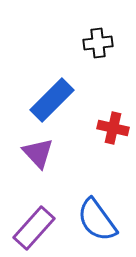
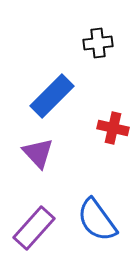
blue rectangle: moved 4 px up
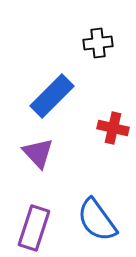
purple rectangle: rotated 24 degrees counterclockwise
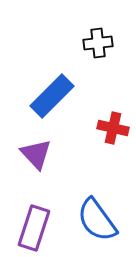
purple triangle: moved 2 px left, 1 px down
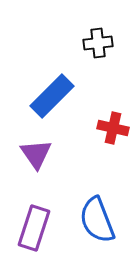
purple triangle: rotated 8 degrees clockwise
blue semicircle: rotated 15 degrees clockwise
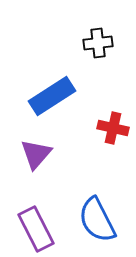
blue rectangle: rotated 12 degrees clockwise
purple triangle: rotated 16 degrees clockwise
blue semicircle: rotated 6 degrees counterclockwise
purple rectangle: moved 2 px right, 1 px down; rotated 45 degrees counterclockwise
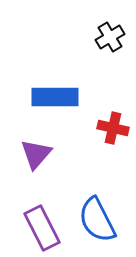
black cross: moved 12 px right, 6 px up; rotated 24 degrees counterclockwise
blue rectangle: moved 3 px right, 1 px down; rotated 33 degrees clockwise
purple rectangle: moved 6 px right, 1 px up
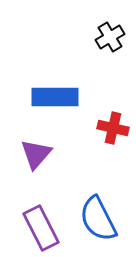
blue semicircle: moved 1 px right, 1 px up
purple rectangle: moved 1 px left
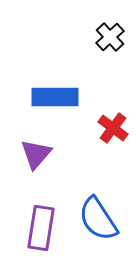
black cross: rotated 12 degrees counterclockwise
red cross: rotated 24 degrees clockwise
blue semicircle: rotated 6 degrees counterclockwise
purple rectangle: rotated 36 degrees clockwise
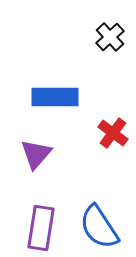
red cross: moved 5 px down
blue semicircle: moved 1 px right, 8 px down
